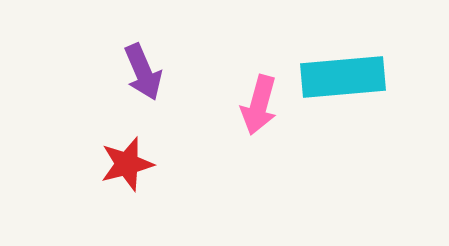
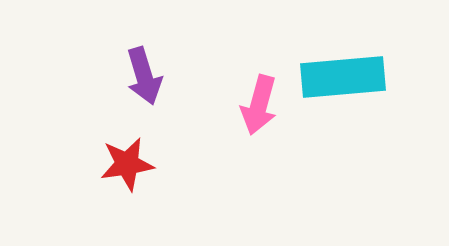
purple arrow: moved 1 px right, 4 px down; rotated 6 degrees clockwise
red star: rotated 6 degrees clockwise
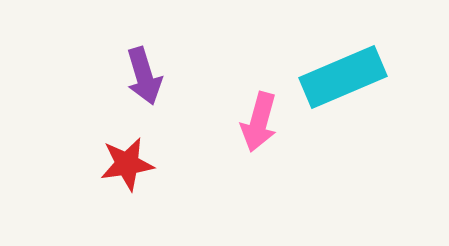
cyan rectangle: rotated 18 degrees counterclockwise
pink arrow: moved 17 px down
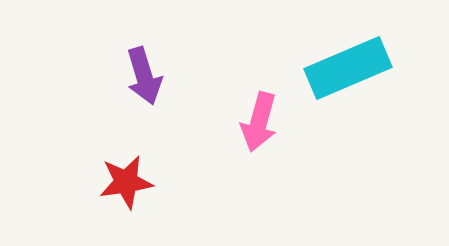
cyan rectangle: moved 5 px right, 9 px up
red star: moved 1 px left, 18 px down
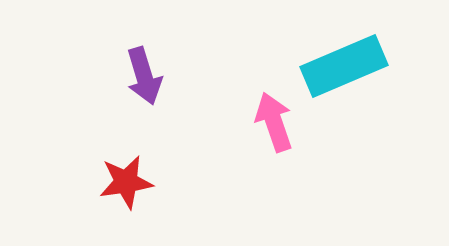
cyan rectangle: moved 4 px left, 2 px up
pink arrow: moved 15 px right; rotated 146 degrees clockwise
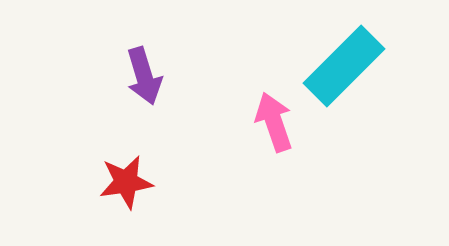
cyan rectangle: rotated 22 degrees counterclockwise
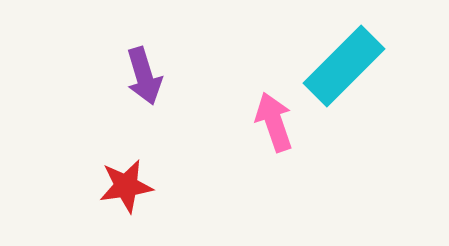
red star: moved 4 px down
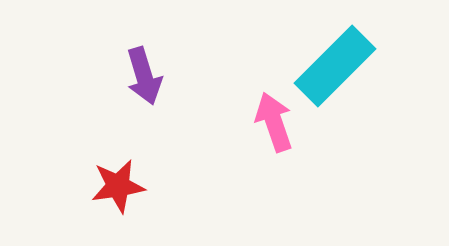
cyan rectangle: moved 9 px left
red star: moved 8 px left
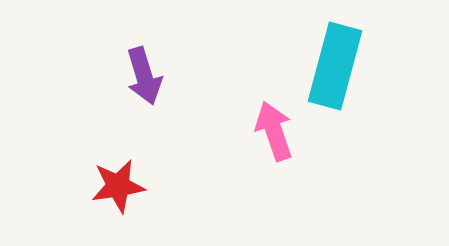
cyan rectangle: rotated 30 degrees counterclockwise
pink arrow: moved 9 px down
